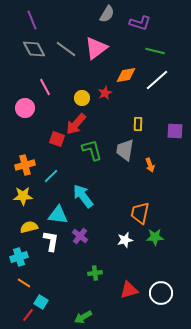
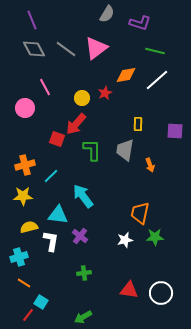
green L-shape: rotated 15 degrees clockwise
green cross: moved 11 px left
red triangle: rotated 24 degrees clockwise
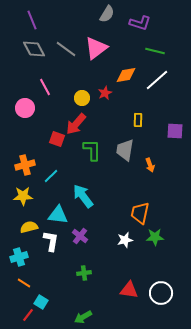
yellow rectangle: moved 4 px up
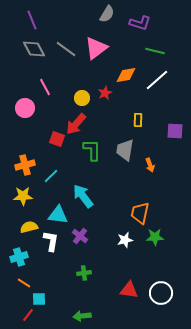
cyan square: moved 2 px left, 3 px up; rotated 32 degrees counterclockwise
green arrow: moved 1 px left, 1 px up; rotated 24 degrees clockwise
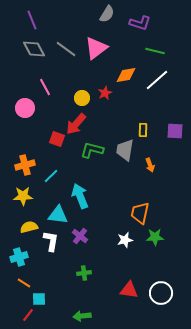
yellow rectangle: moved 5 px right, 10 px down
green L-shape: rotated 75 degrees counterclockwise
cyan arrow: moved 3 px left; rotated 15 degrees clockwise
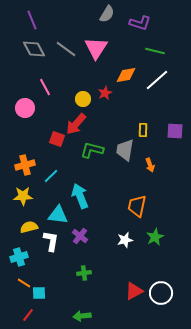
pink triangle: rotated 20 degrees counterclockwise
yellow circle: moved 1 px right, 1 px down
orange trapezoid: moved 3 px left, 7 px up
green star: rotated 24 degrees counterclockwise
red triangle: moved 5 px right, 1 px down; rotated 36 degrees counterclockwise
cyan square: moved 6 px up
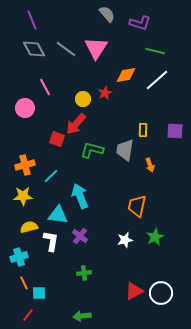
gray semicircle: rotated 72 degrees counterclockwise
orange line: rotated 32 degrees clockwise
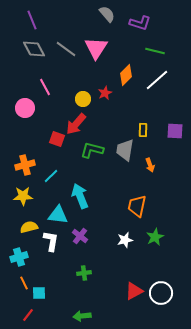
orange diamond: rotated 35 degrees counterclockwise
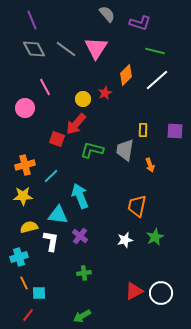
green arrow: rotated 24 degrees counterclockwise
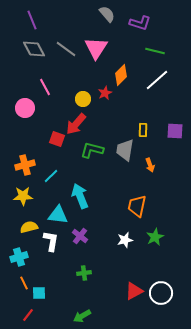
orange diamond: moved 5 px left
